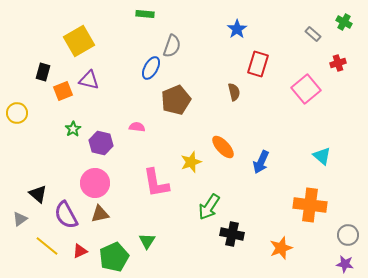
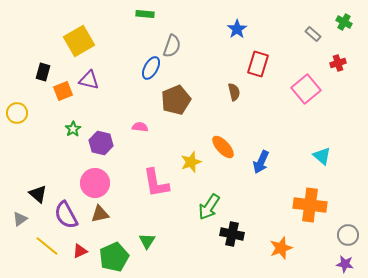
pink semicircle: moved 3 px right
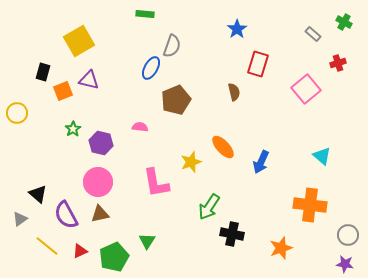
pink circle: moved 3 px right, 1 px up
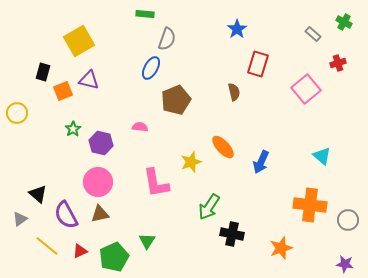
gray semicircle: moved 5 px left, 7 px up
gray circle: moved 15 px up
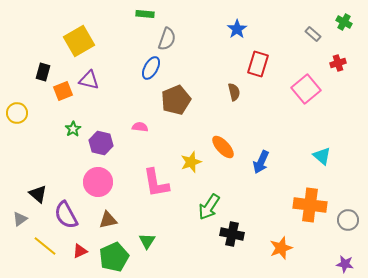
brown triangle: moved 8 px right, 6 px down
yellow line: moved 2 px left
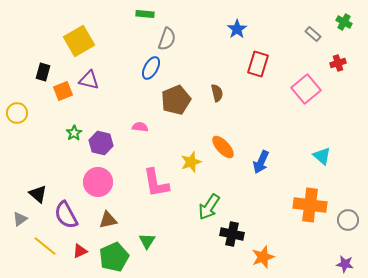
brown semicircle: moved 17 px left, 1 px down
green star: moved 1 px right, 4 px down
orange star: moved 18 px left, 9 px down
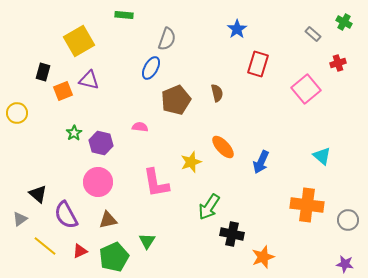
green rectangle: moved 21 px left, 1 px down
orange cross: moved 3 px left
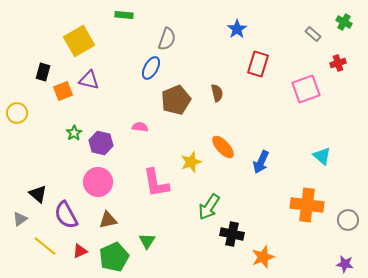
pink square: rotated 20 degrees clockwise
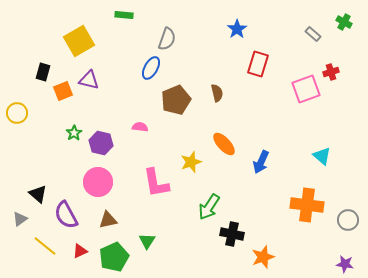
red cross: moved 7 px left, 9 px down
orange ellipse: moved 1 px right, 3 px up
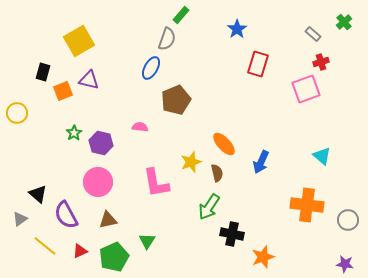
green rectangle: moved 57 px right; rotated 54 degrees counterclockwise
green cross: rotated 21 degrees clockwise
red cross: moved 10 px left, 10 px up
brown semicircle: moved 80 px down
